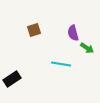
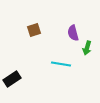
green arrow: rotated 72 degrees clockwise
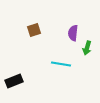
purple semicircle: rotated 21 degrees clockwise
black rectangle: moved 2 px right, 2 px down; rotated 12 degrees clockwise
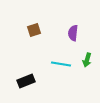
green arrow: moved 12 px down
black rectangle: moved 12 px right
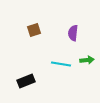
green arrow: rotated 112 degrees counterclockwise
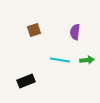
purple semicircle: moved 2 px right, 1 px up
cyan line: moved 1 px left, 4 px up
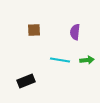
brown square: rotated 16 degrees clockwise
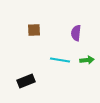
purple semicircle: moved 1 px right, 1 px down
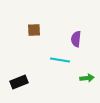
purple semicircle: moved 6 px down
green arrow: moved 18 px down
black rectangle: moved 7 px left, 1 px down
